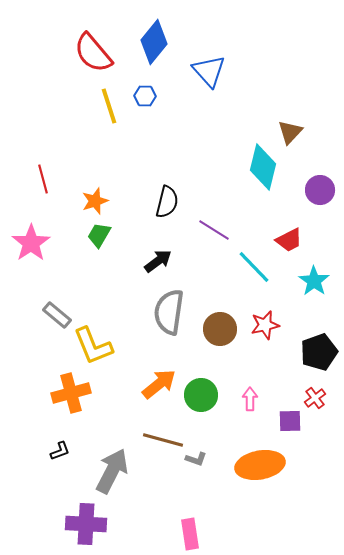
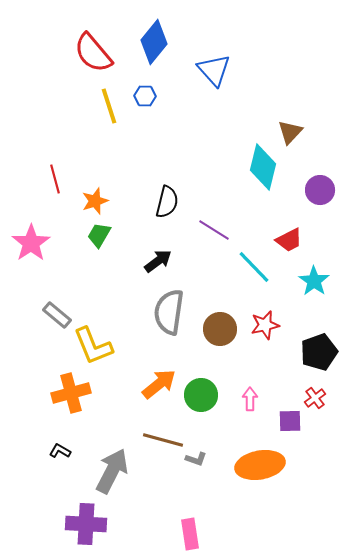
blue triangle: moved 5 px right, 1 px up
red line: moved 12 px right
black L-shape: rotated 130 degrees counterclockwise
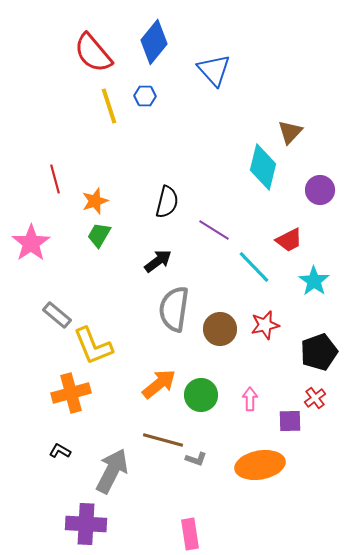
gray semicircle: moved 5 px right, 3 px up
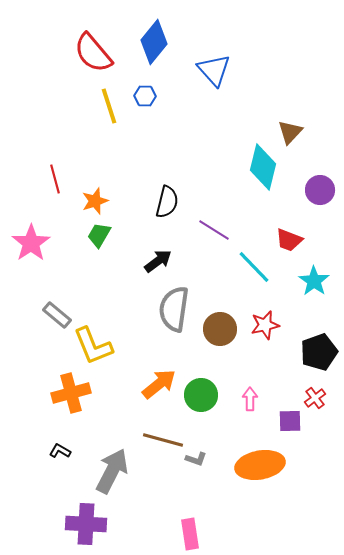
red trapezoid: rotated 48 degrees clockwise
